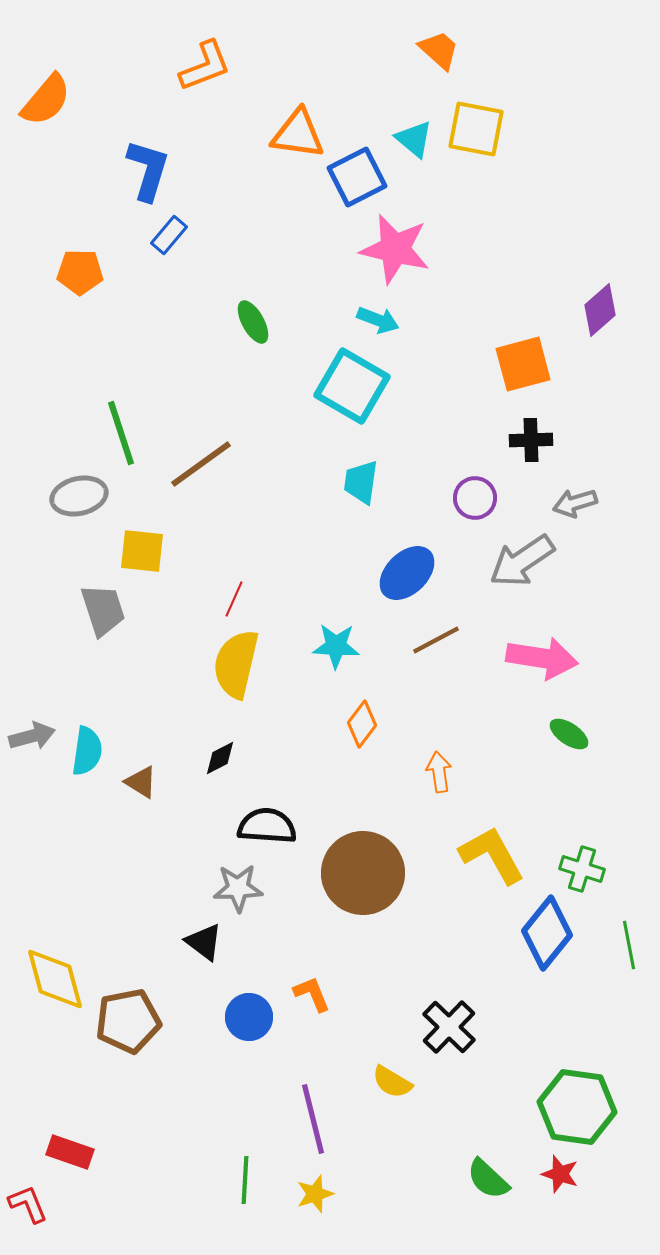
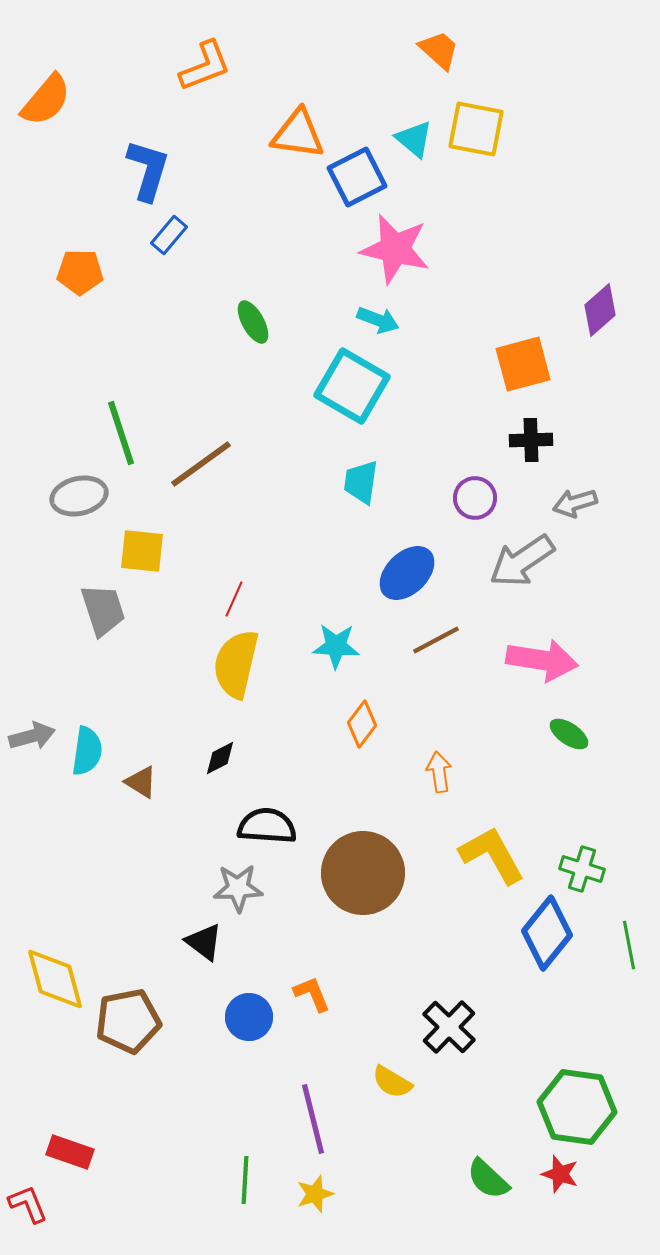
pink arrow at (542, 658): moved 2 px down
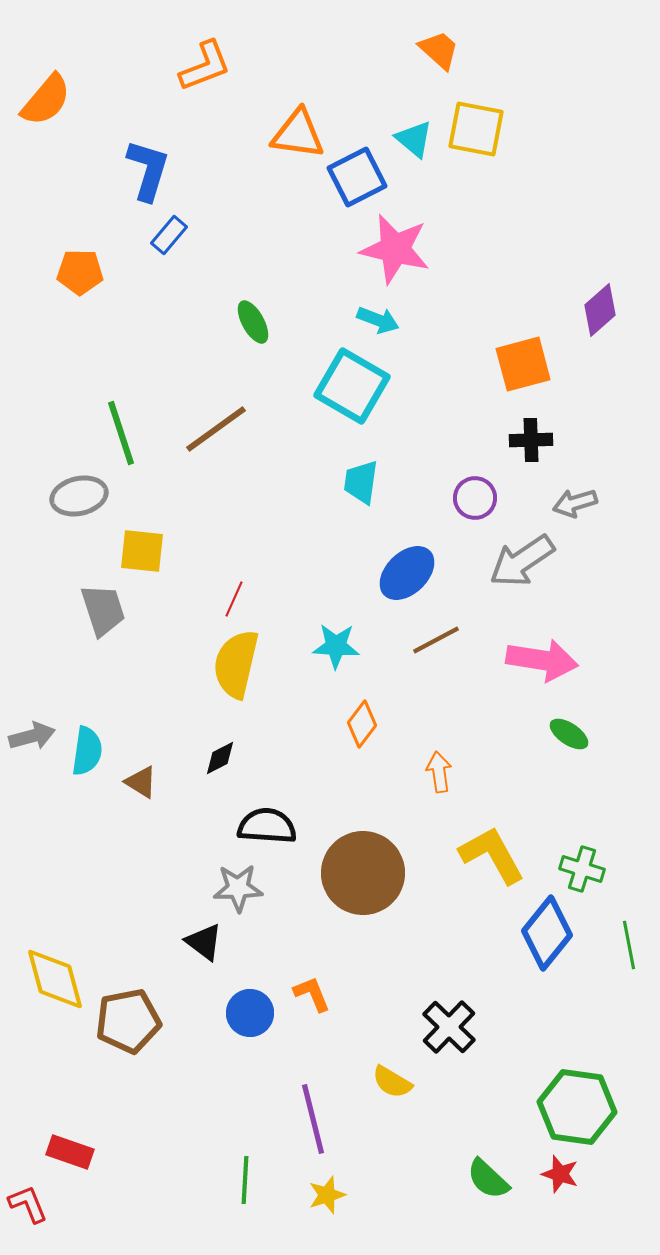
brown line at (201, 464): moved 15 px right, 35 px up
blue circle at (249, 1017): moved 1 px right, 4 px up
yellow star at (315, 1194): moved 12 px right, 1 px down
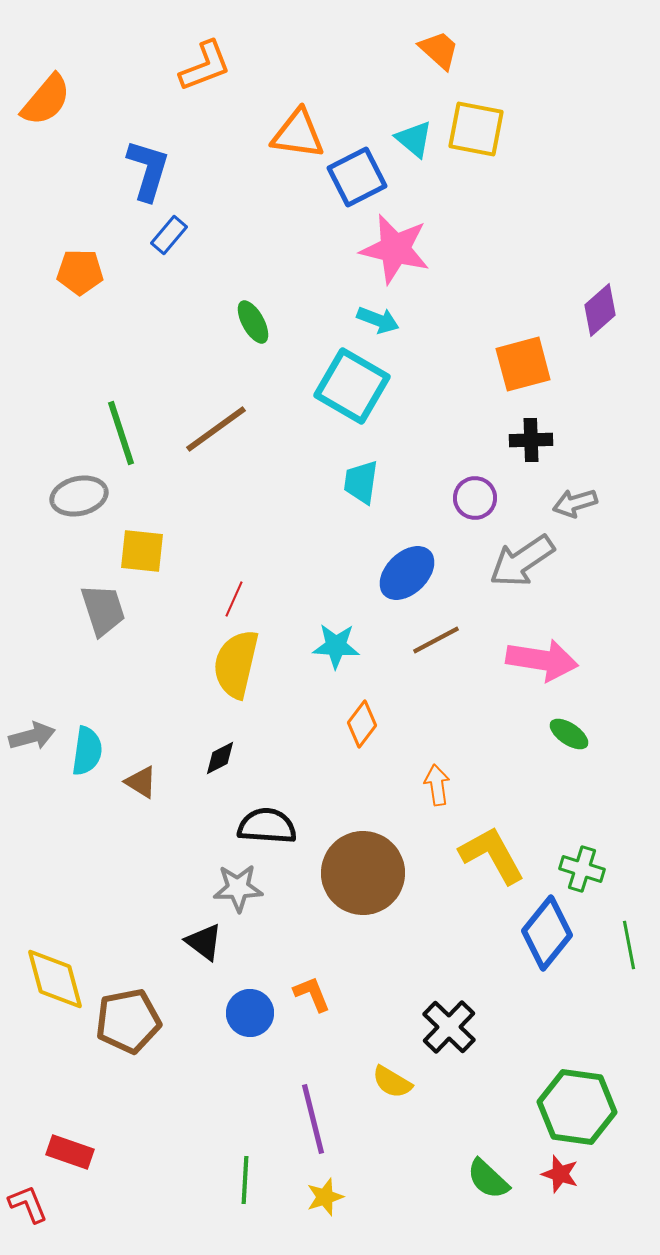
orange arrow at (439, 772): moved 2 px left, 13 px down
yellow star at (327, 1195): moved 2 px left, 2 px down
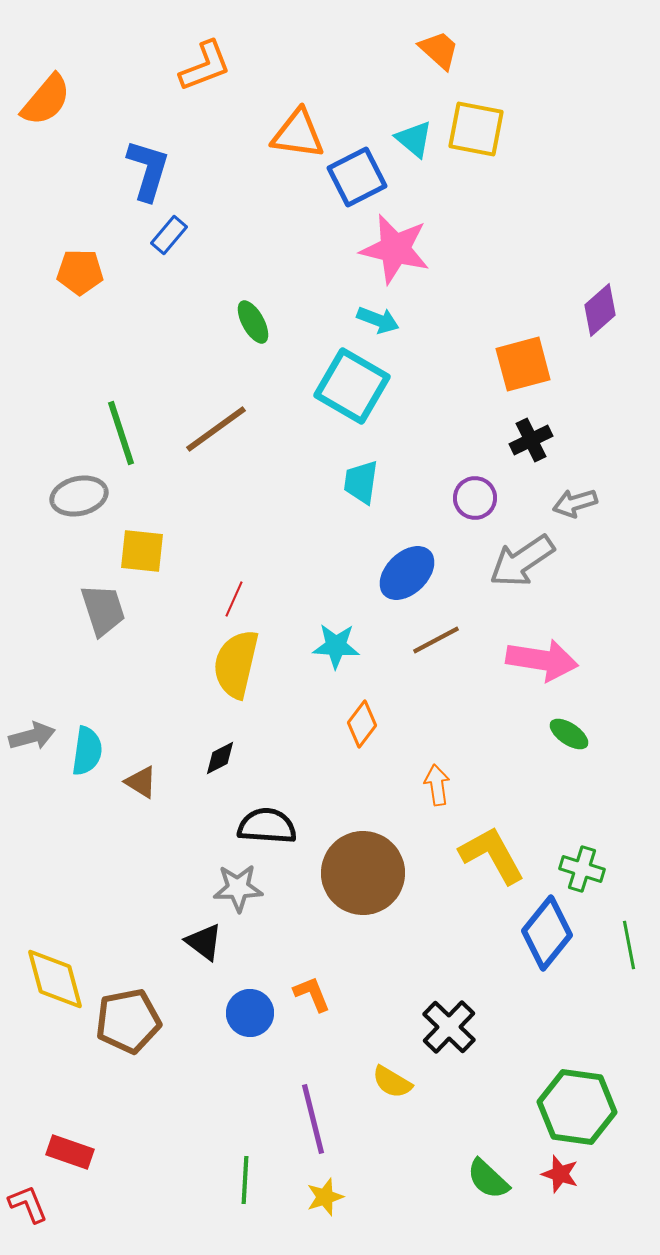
black cross at (531, 440): rotated 24 degrees counterclockwise
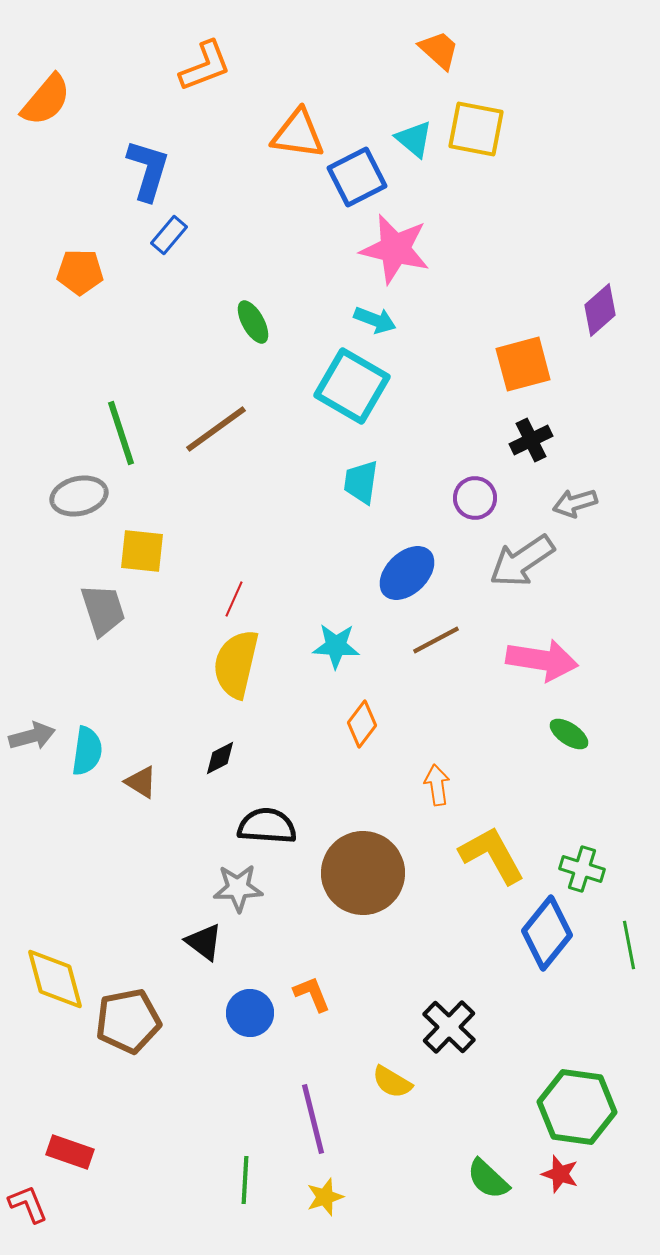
cyan arrow at (378, 320): moved 3 px left
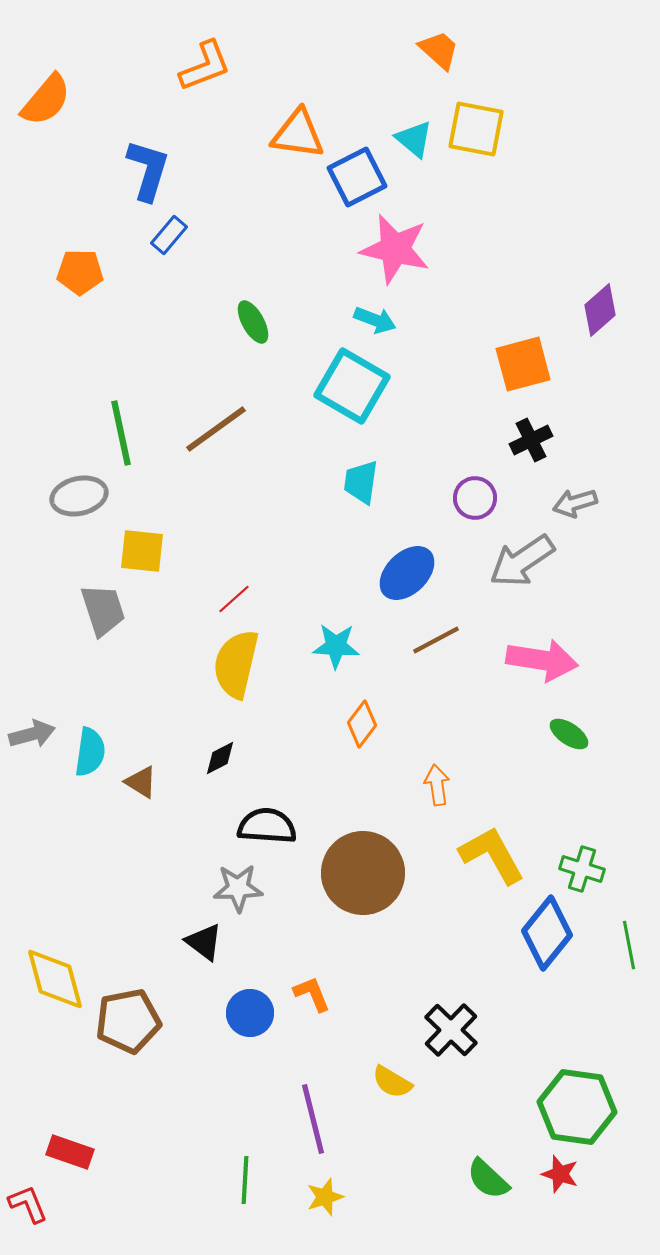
green line at (121, 433): rotated 6 degrees clockwise
red line at (234, 599): rotated 24 degrees clockwise
gray arrow at (32, 736): moved 2 px up
cyan semicircle at (87, 751): moved 3 px right, 1 px down
black cross at (449, 1027): moved 2 px right, 3 px down
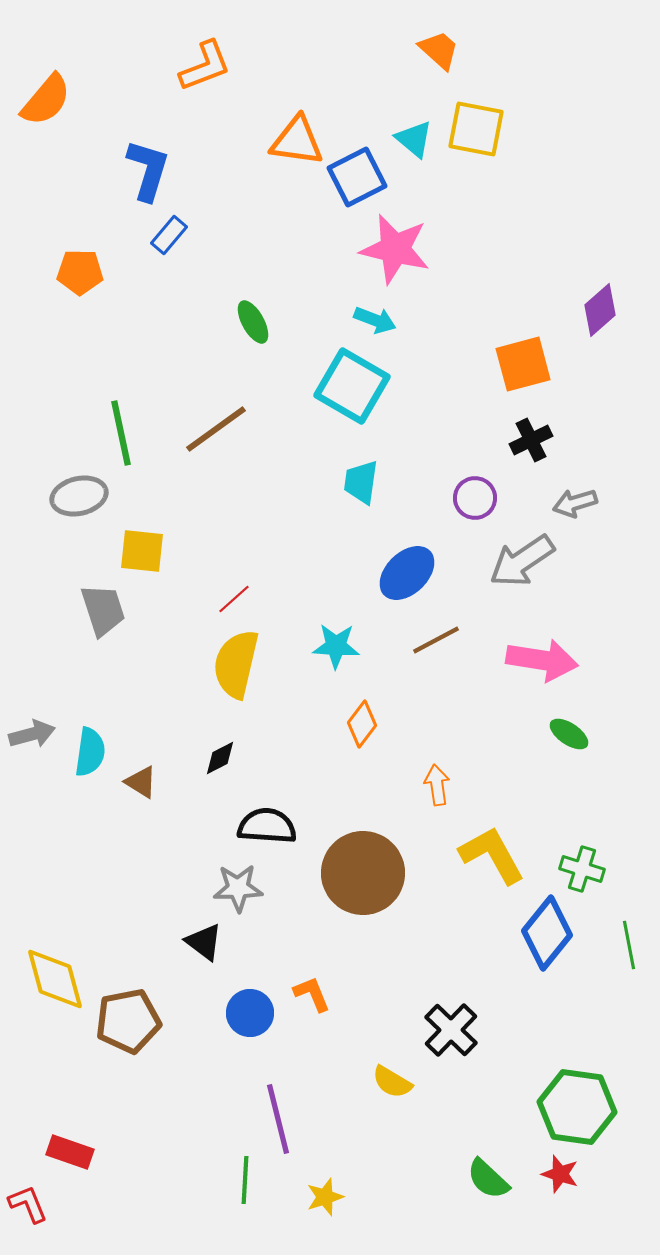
orange triangle at (298, 134): moved 1 px left, 7 px down
purple line at (313, 1119): moved 35 px left
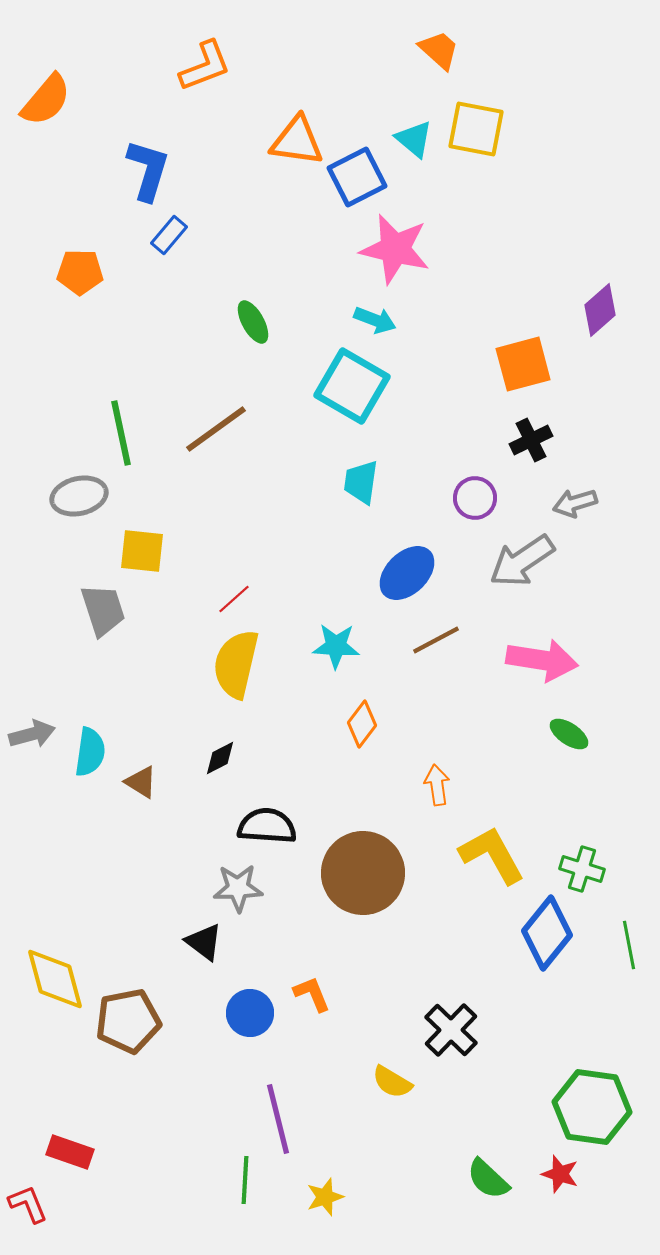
green hexagon at (577, 1107): moved 15 px right
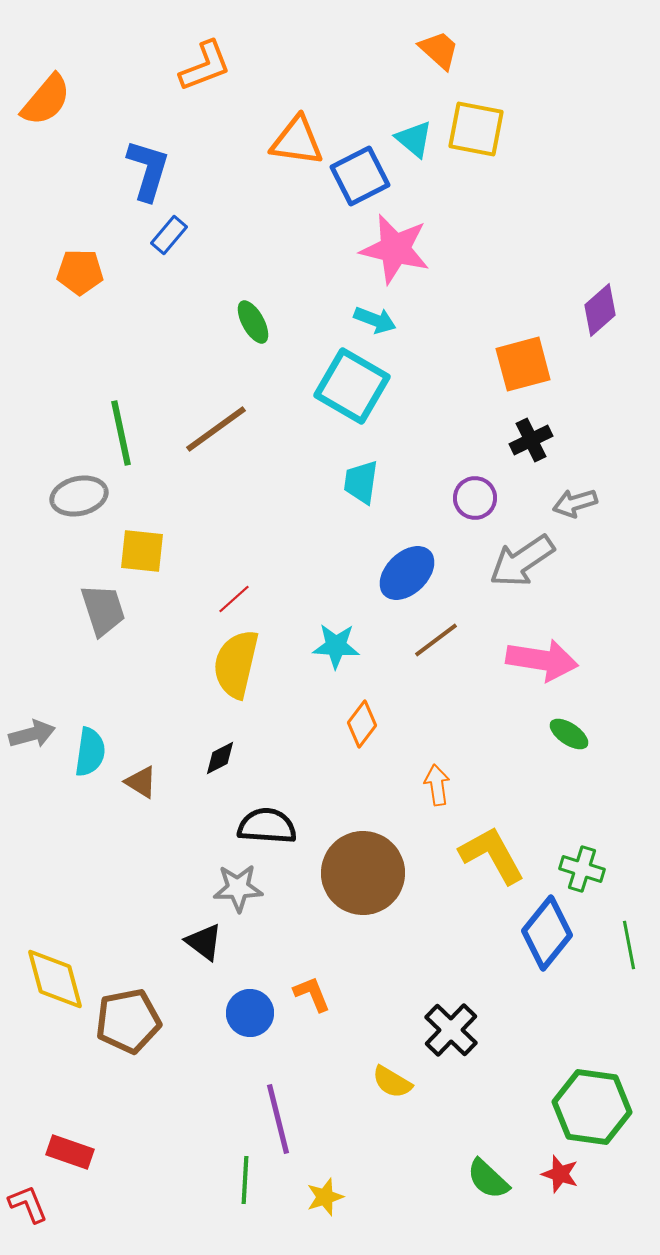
blue square at (357, 177): moved 3 px right, 1 px up
brown line at (436, 640): rotated 9 degrees counterclockwise
